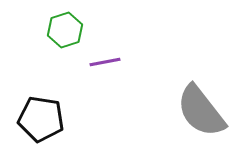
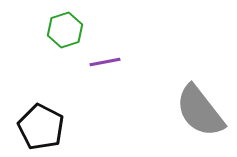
gray semicircle: moved 1 px left
black pentagon: moved 8 px down; rotated 18 degrees clockwise
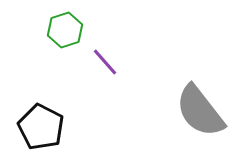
purple line: rotated 60 degrees clockwise
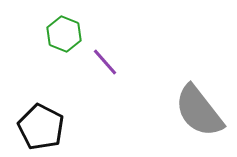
green hexagon: moved 1 px left, 4 px down; rotated 20 degrees counterclockwise
gray semicircle: moved 1 px left
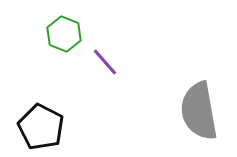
gray semicircle: rotated 28 degrees clockwise
